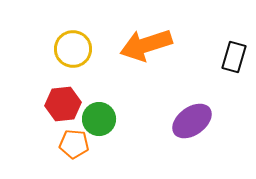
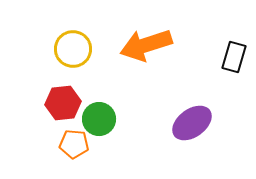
red hexagon: moved 1 px up
purple ellipse: moved 2 px down
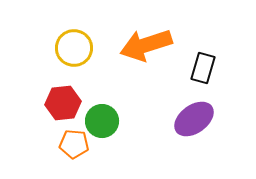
yellow circle: moved 1 px right, 1 px up
black rectangle: moved 31 px left, 11 px down
green circle: moved 3 px right, 2 px down
purple ellipse: moved 2 px right, 4 px up
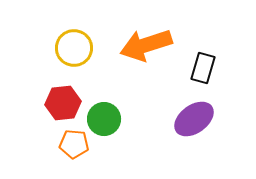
green circle: moved 2 px right, 2 px up
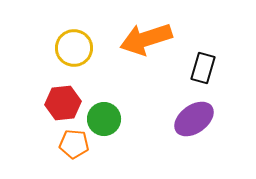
orange arrow: moved 6 px up
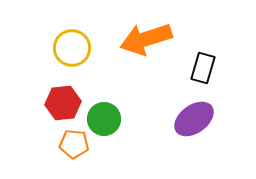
yellow circle: moved 2 px left
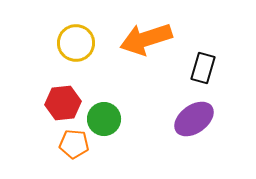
yellow circle: moved 4 px right, 5 px up
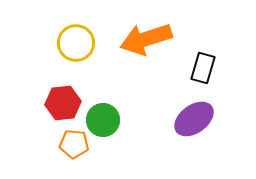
green circle: moved 1 px left, 1 px down
